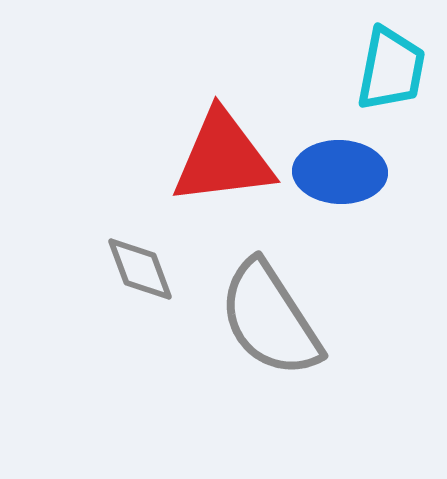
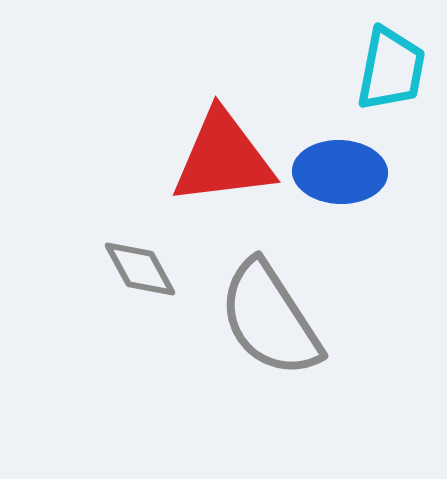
gray diamond: rotated 8 degrees counterclockwise
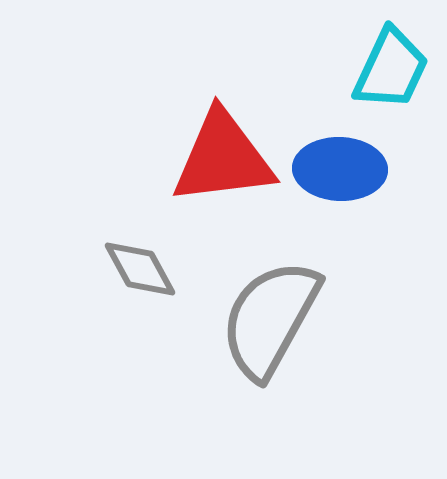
cyan trapezoid: rotated 14 degrees clockwise
blue ellipse: moved 3 px up
gray semicircle: rotated 62 degrees clockwise
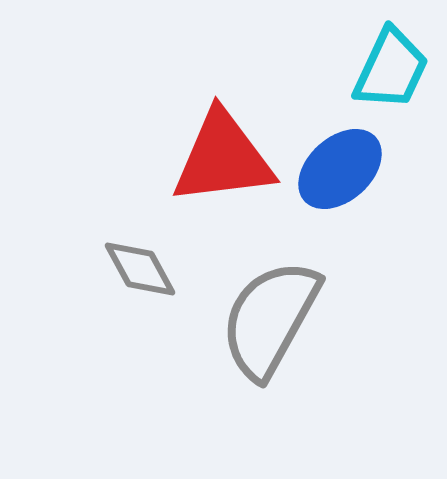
blue ellipse: rotated 44 degrees counterclockwise
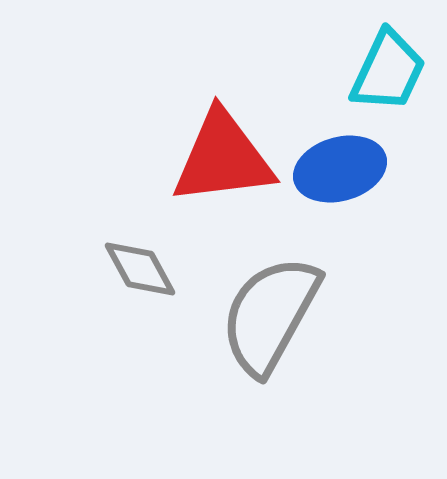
cyan trapezoid: moved 3 px left, 2 px down
blue ellipse: rotated 26 degrees clockwise
gray semicircle: moved 4 px up
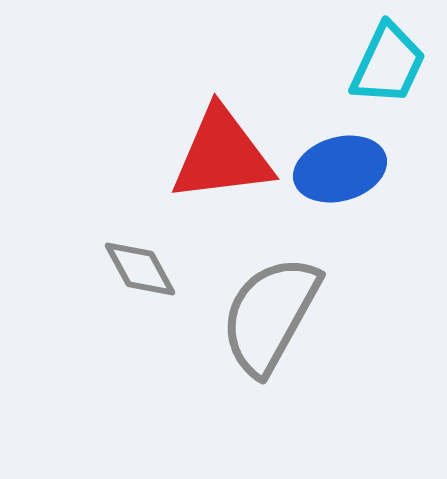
cyan trapezoid: moved 7 px up
red triangle: moved 1 px left, 3 px up
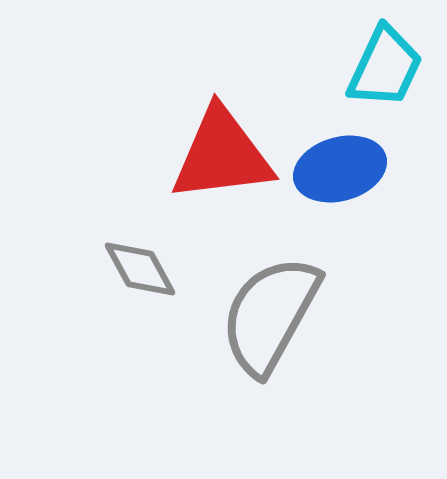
cyan trapezoid: moved 3 px left, 3 px down
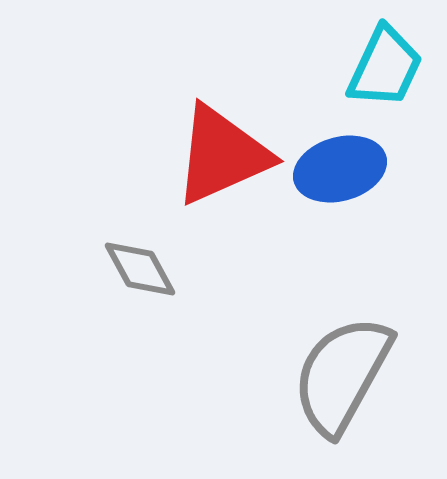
red triangle: rotated 17 degrees counterclockwise
gray semicircle: moved 72 px right, 60 px down
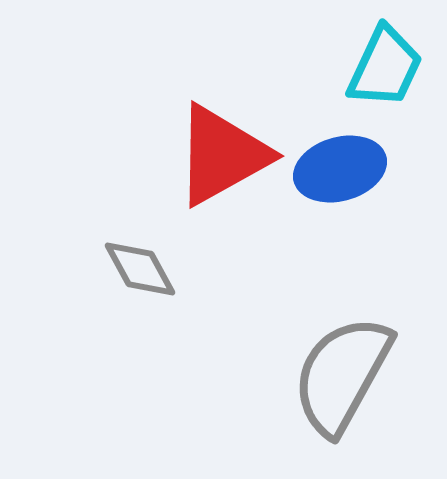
red triangle: rotated 5 degrees counterclockwise
